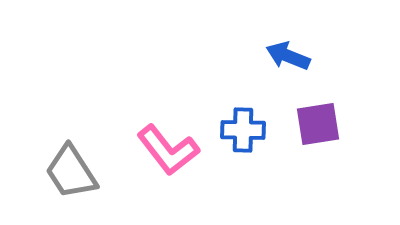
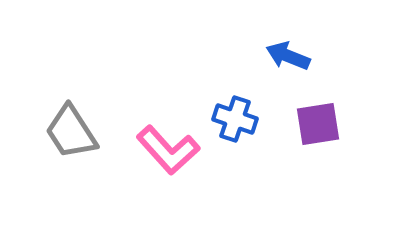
blue cross: moved 8 px left, 11 px up; rotated 18 degrees clockwise
pink L-shape: rotated 4 degrees counterclockwise
gray trapezoid: moved 40 px up
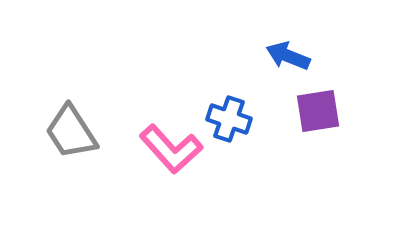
blue cross: moved 6 px left
purple square: moved 13 px up
pink L-shape: moved 3 px right, 1 px up
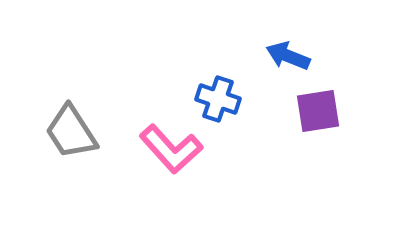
blue cross: moved 11 px left, 20 px up
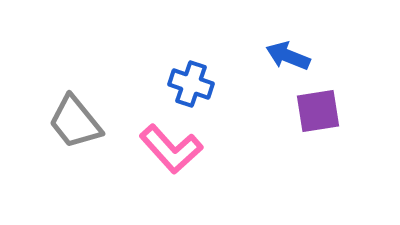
blue cross: moved 27 px left, 15 px up
gray trapezoid: moved 4 px right, 10 px up; rotated 6 degrees counterclockwise
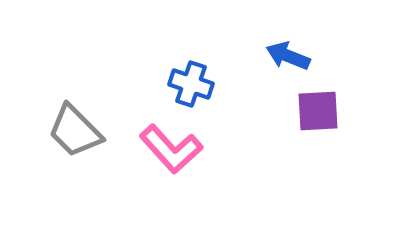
purple square: rotated 6 degrees clockwise
gray trapezoid: moved 9 px down; rotated 6 degrees counterclockwise
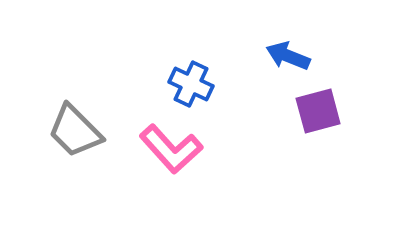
blue cross: rotated 6 degrees clockwise
purple square: rotated 12 degrees counterclockwise
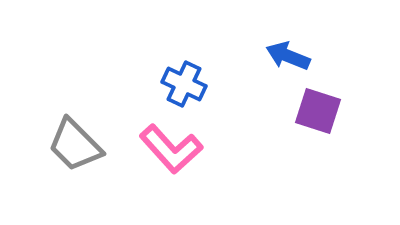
blue cross: moved 7 px left
purple square: rotated 33 degrees clockwise
gray trapezoid: moved 14 px down
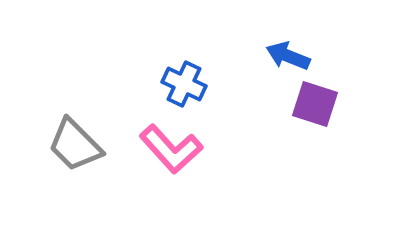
purple square: moved 3 px left, 7 px up
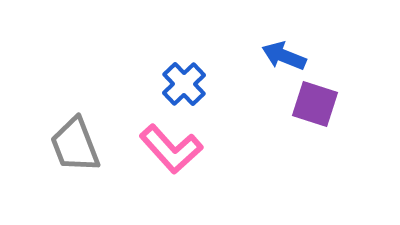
blue arrow: moved 4 px left
blue cross: rotated 21 degrees clockwise
gray trapezoid: rotated 24 degrees clockwise
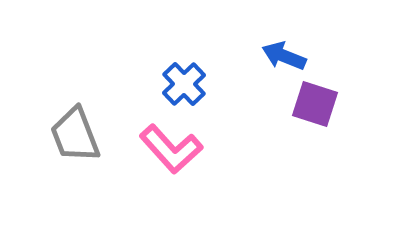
gray trapezoid: moved 10 px up
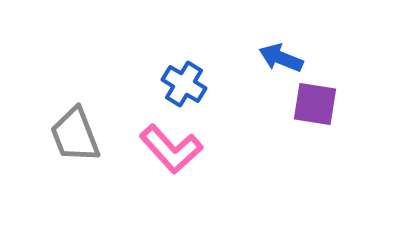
blue arrow: moved 3 px left, 2 px down
blue cross: rotated 15 degrees counterclockwise
purple square: rotated 9 degrees counterclockwise
